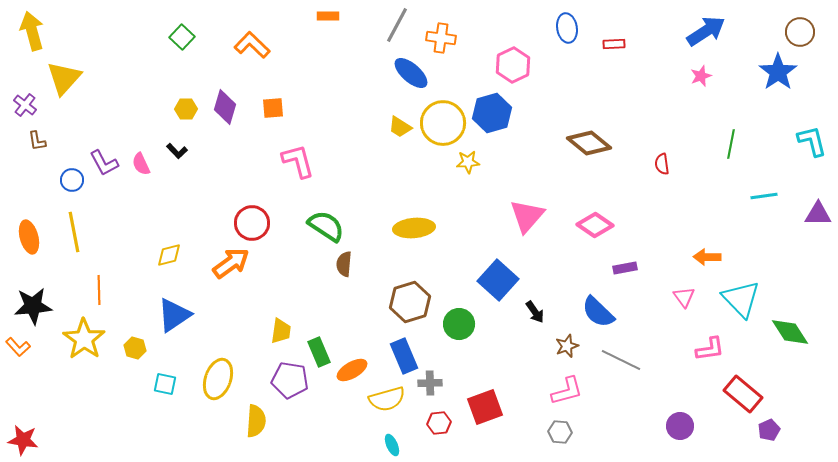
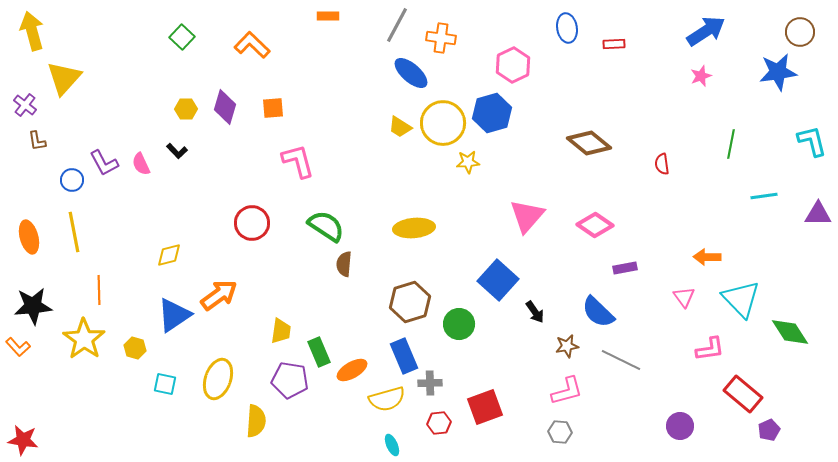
blue star at (778, 72): rotated 27 degrees clockwise
orange arrow at (231, 263): moved 12 px left, 32 px down
brown star at (567, 346): rotated 10 degrees clockwise
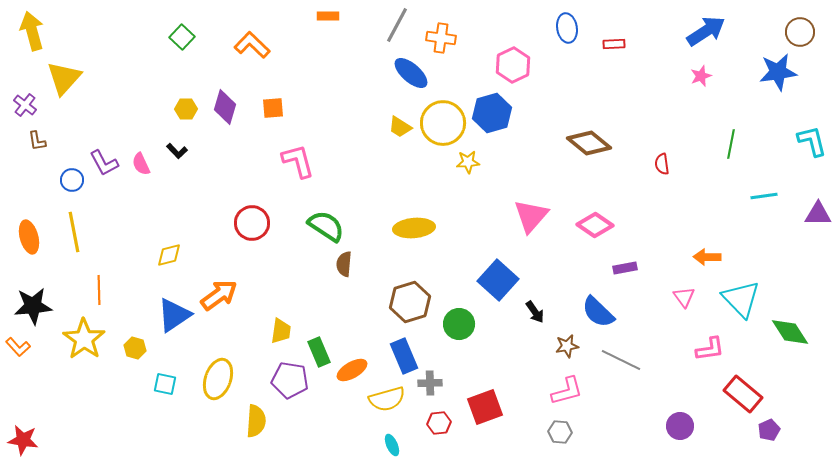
pink triangle at (527, 216): moved 4 px right
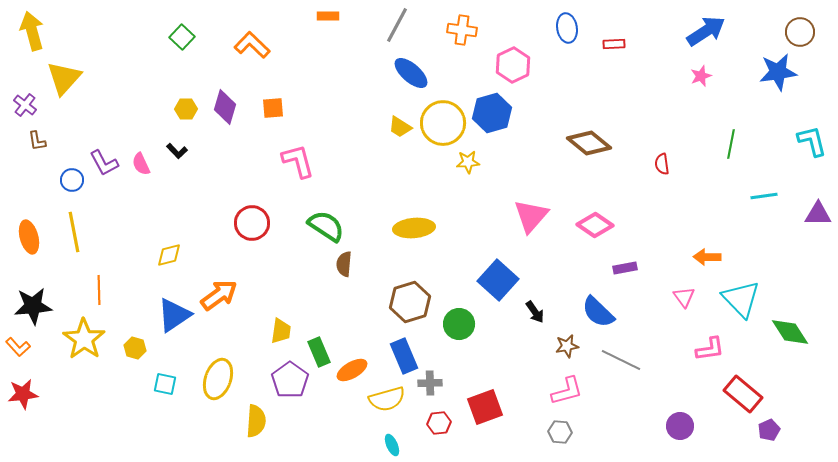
orange cross at (441, 38): moved 21 px right, 8 px up
purple pentagon at (290, 380): rotated 27 degrees clockwise
red star at (23, 440): moved 46 px up; rotated 16 degrees counterclockwise
